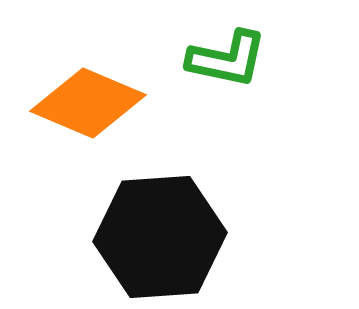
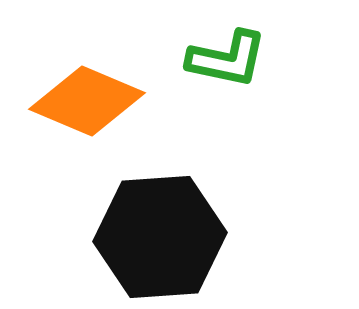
orange diamond: moved 1 px left, 2 px up
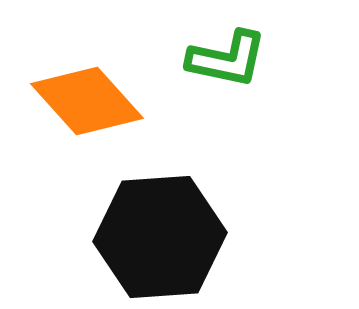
orange diamond: rotated 25 degrees clockwise
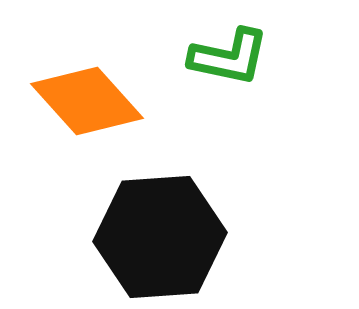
green L-shape: moved 2 px right, 2 px up
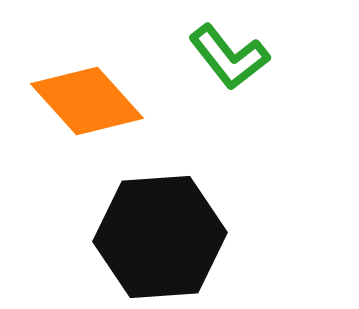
green L-shape: rotated 40 degrees clockwise
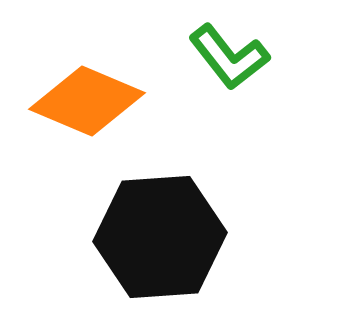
orange diamond: rotated 25 degrees counterclockwise
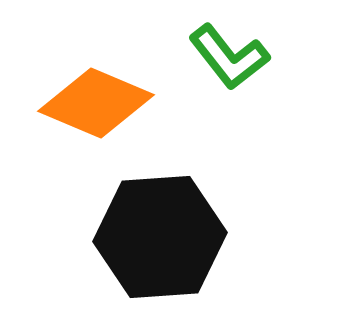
orange diamond: moved 9 px right, 2 px down
